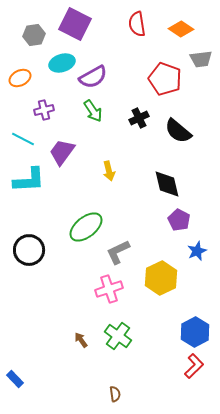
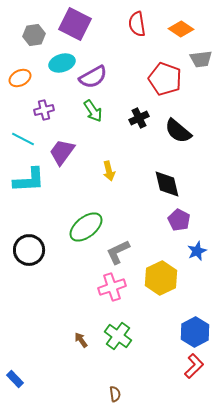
pink cross: moved 3 px right, 2 px up
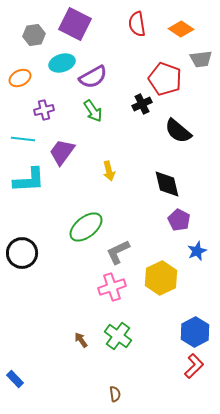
black cross: moved 3 px right, 14 px up
cyan line: rotated 20 degrees counterclockwise
black circle: moved 7 px left, 3 px down
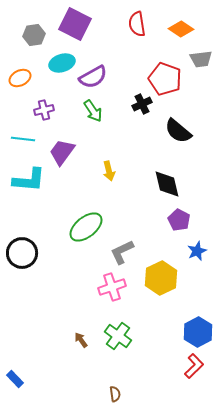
cyan L-shape: rotated 8 degrees clockwise
gray L-shape: moved 4 px right
blue hexagon: moved 3 px right
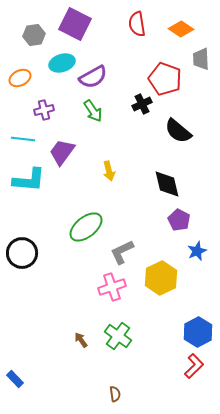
gray trapezoid: rotated 95 degrees clockwise
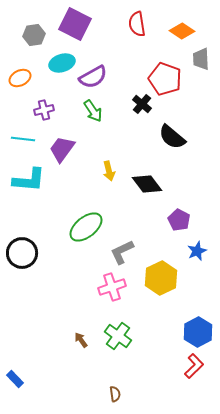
orange diamond: moved 1 px right, 2 px down
black cross: rotated 24 degrees counterclockwise
black semicircle: moved 6 px left, 6 px down
purple trapezoid: moved 3 px up
black diamond: moved 20 px left; rotated 24 degrees counterclockwise
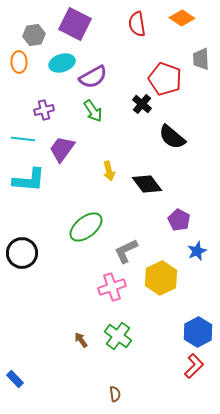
orange diamond: moved 13 px up
orange ellipse: moved 1 px left, 16 px up; rotated 65 degrees counterclockwise
gray L-shape: moved 4 px right, 1 px up
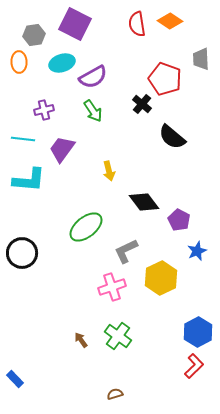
orange diamond: moved 12 px left, 3 px down
black diamond: moved 3 px left, 18 px down
brown semicircle: rotated 98 degrees counterclockwise
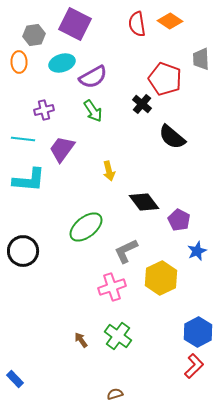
black circle: moved 1 px right, 2 px up
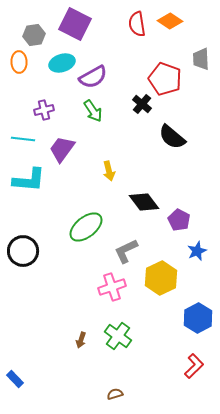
blue hexagon: moved 14 px up
brown arrow: rotated 126 degrees counterclockwise
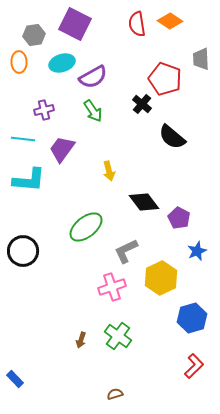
purple pentagon: moved 2 px up
blue hexagon: moved 6 px left; rotated 12 degrees clockwise
